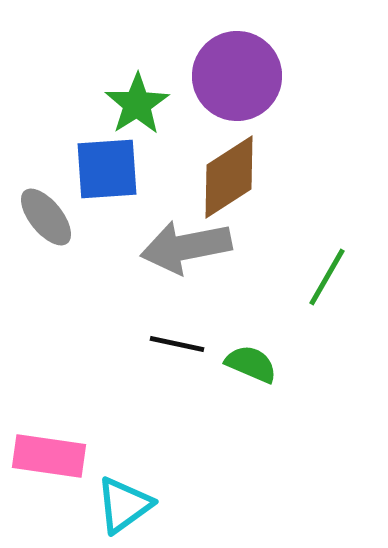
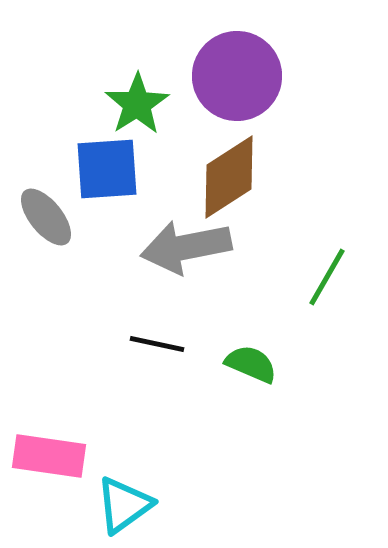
black line: moved 20 px left
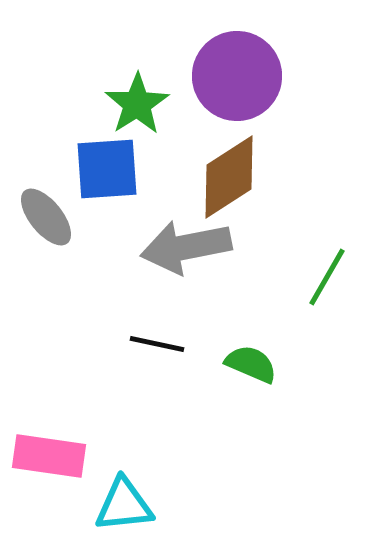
cyan triangle: rotated 30 degrees clockwise
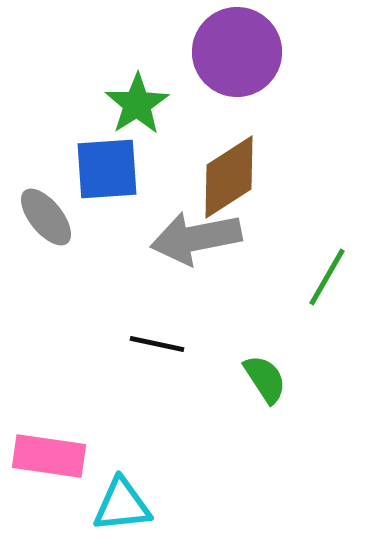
purple circle: moved 24 px up
gray arrow: moved 10 px right, 9 px up
green semicircle: moved 14 px right, 15 px down; rotated 34 degrees clockwise
cyan triangle: moved 2 px left
